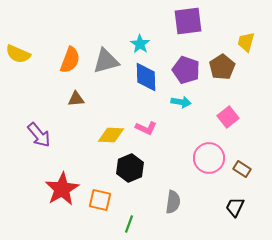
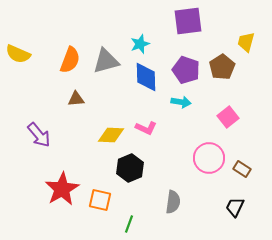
cyan star: rotated 18 degrees clockwise
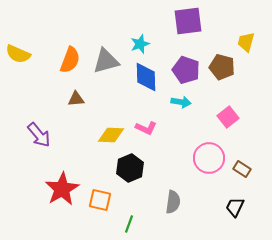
brown pentagon: rotated 25 degrees counterclockwise
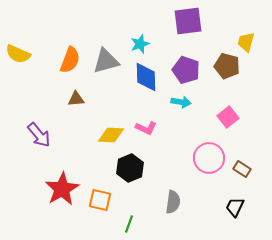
brown pentagon: moved 5 px right, 1 px up
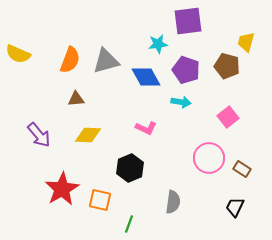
cyan star: moved 18 px right; rotated 12 degrees clockwise
blue diamond: rotated 28 degrees counterclockwise
yellow diamond: moved 23 px left
